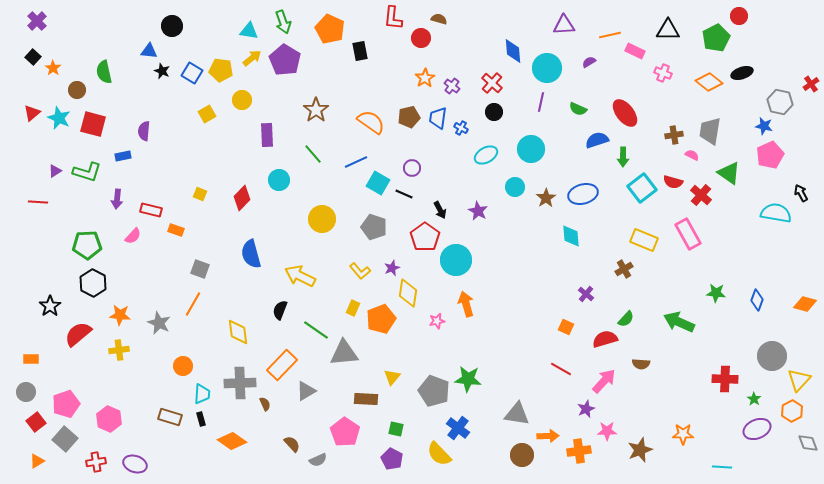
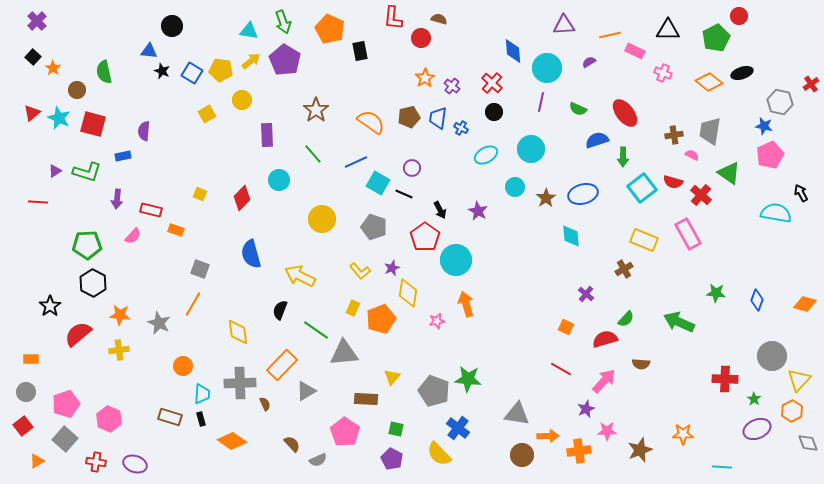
yellow arrow at (252, 58): moved 1 px left, 3 px down
red square at (36, 422): moved 13 px left, 4 px down
red cross at (96, 462): rotated 18 degrees clockwise
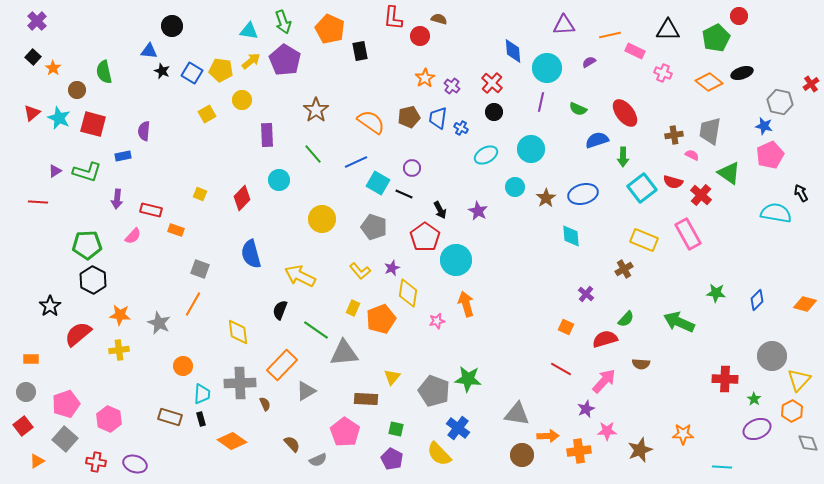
red circle at (421, 38): moved 1 px left, 2 px up
black hexagon at (93, 283): moved 3 px up
blue diamond at (757, 300): rotated 25 degrees clockwise
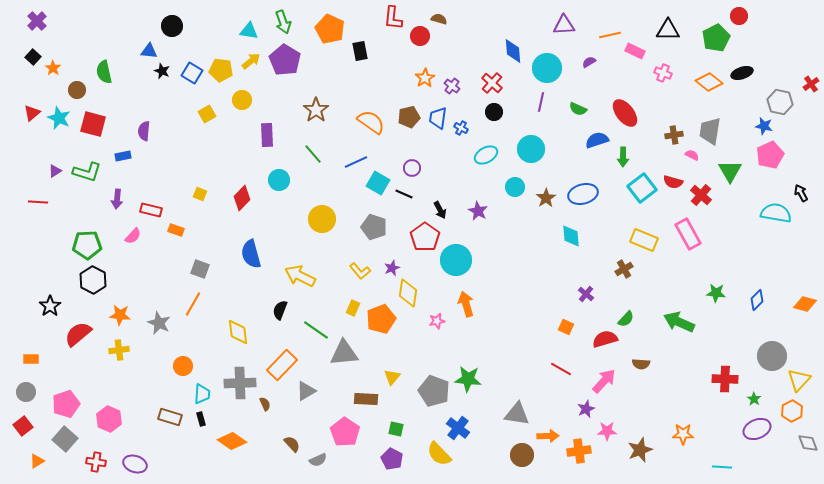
green triangle at (729, 173): moved 1 px right, 2 px up; rotated 25 degrees clockwise
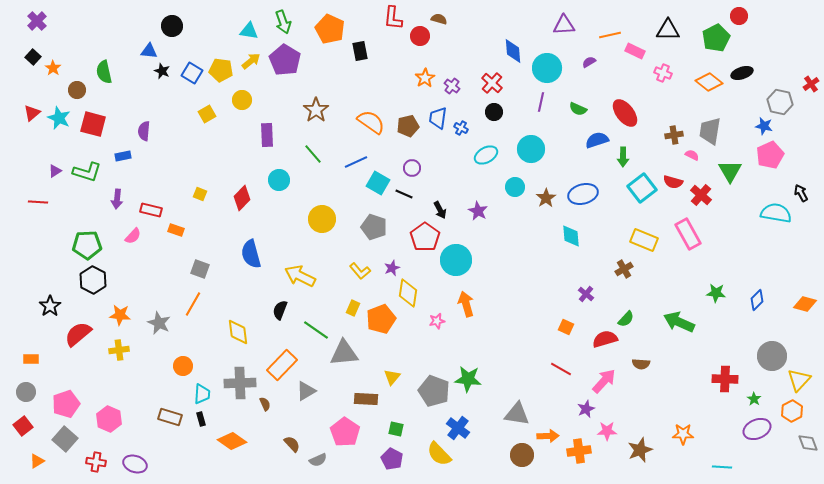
brown pentagon at (409, 117): moved 1 px left, 9 px down
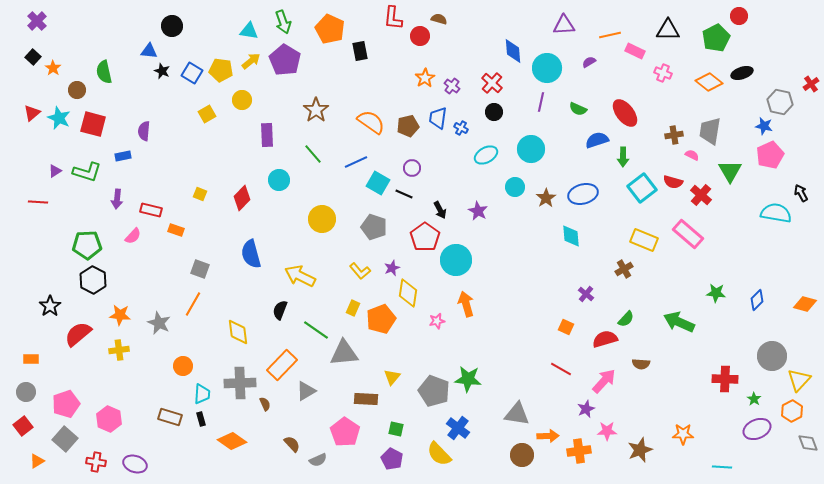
pink rectangle at (688, 234): rotated 20 degrees counterclockwise
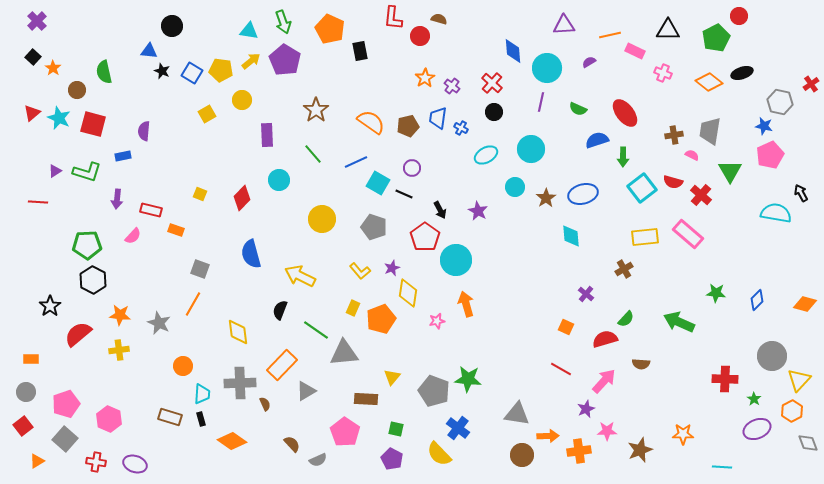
yellow rectangle at (644, 240): moved 1 px right, 3 px up; rotated 28 degrees counterclockwise
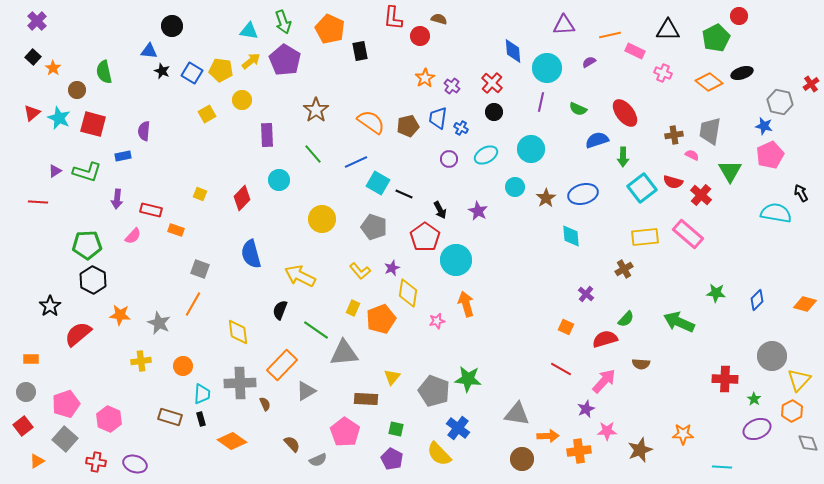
purple circle at (412, 168): moved 37 px right, 9 px up
yellow cross at (119, 350): moved 22 px right, 11 px down
brown circle at (522, 455): moved 4 px down
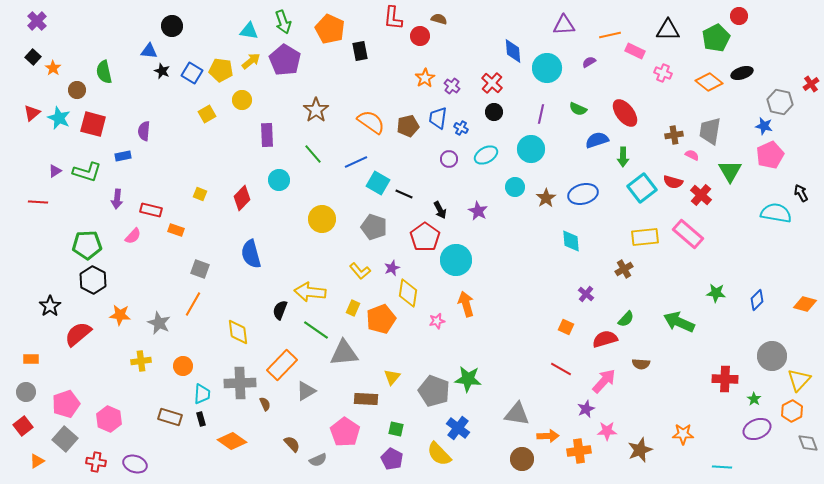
purple line at (541, 102): moved 12 px down
cyan diamond at (571, 236): moved 5 px down
yellow arrow at (300, 276): moved 10 px right, 16 px down; rotated 20 degrees counterclockwise
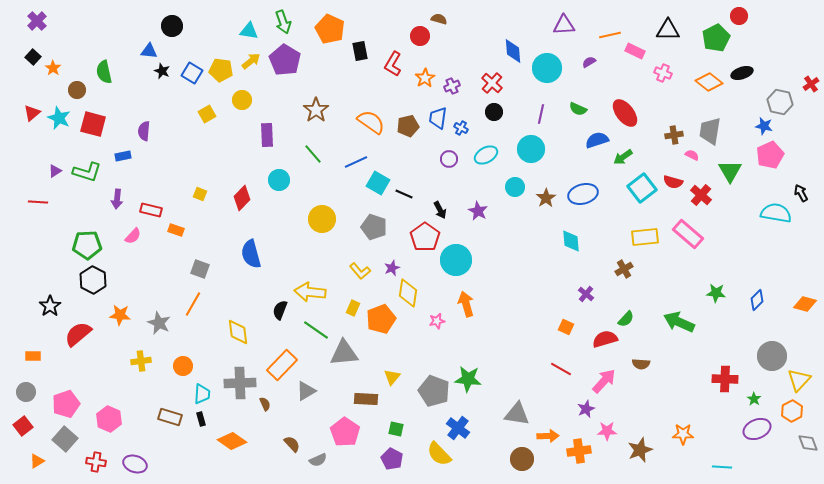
red L-shape at (393, 18): moved 46 px down; rotated 25 degrees clockwise
purple cross at (452, 86): rotated 28 degrees clockwise
green arrow at (623, 157): rotated 54 degrees clockwise
orange rectangle at (31, 359): moved 2 px right, 3 px up
